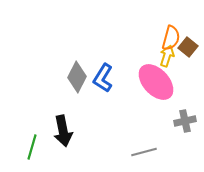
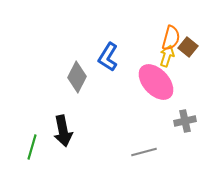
blue L-shape: moved 5 px right, 21 px up
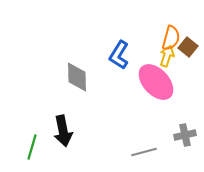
blue L-shape: moved 11 px right, 2 px up
gray diamond: rotated 28 degrees counterclockwise
gray cross: moved 14 px down
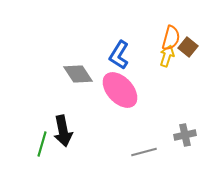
gray diamond: moved 1 px right, 3 px up; rotated 32 degrees counterclockwise
pink ellipse: moved 36 px left, 8 px down
green line: moved 10 px right, 3 px up
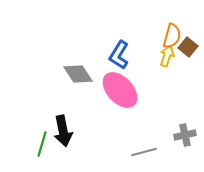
orange semicircle: moved 1 px right, 2 px up
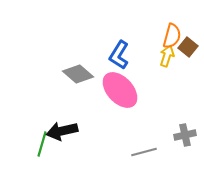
gray diamond: rotated 16 degrees counterclockwise
black arrow: moved 1 px left; rotated 88 degrees clockwise
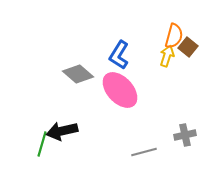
orange semicircle: moved 2 px right
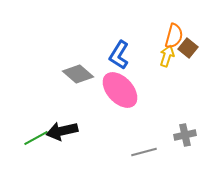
brown square: moved 1 px down
green line: moved 6 px left, 6 px up; rotated 45 degrees clockwise
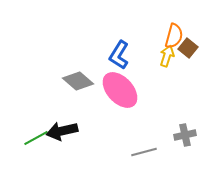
gray diamond: moved 7 px down
